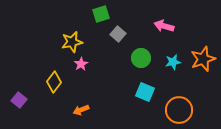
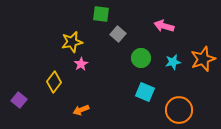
green square: rotated 24 degrees clockwise
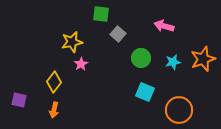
purple square: rotated 28 degrees counterclockwise
orange arrow: moved 27 px left; rotated 56 degrees counterclockwise
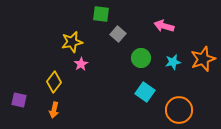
cyan square: rotated 12 degrees clockwise
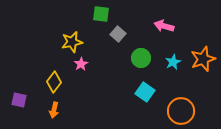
cyan star: rotated 14 degrees counterclockwise
orange circle: moved 2 px right, 1 px down
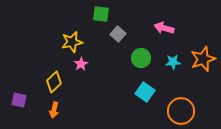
pink arrow: moved 2 px down
cyan star: rotated 21 degrees clockwise
yellow diamond: rotated 10 degrees clockwise
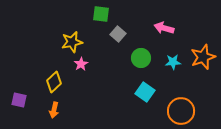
orange star: moved 2 px up
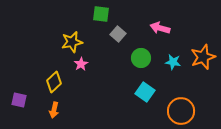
pink arrow: moved 4 px left
cyan star: rotated 14 degrees clockwise
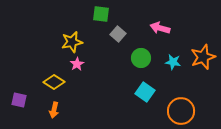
pink star: moved 4 px left
yellow diamond: rotated 75 degrees clockwise
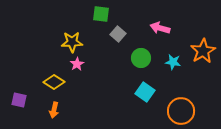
yellow star: rotated 10 degrees clockwise
orange star: moved 6 px up; rotated 10 degrees counterclockwise
